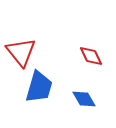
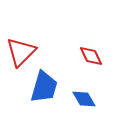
red triangle: rotated 24 degrees clockwise
blue trapezoid: moved 5 px right
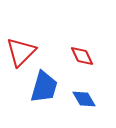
red diamond: moved 9 px left
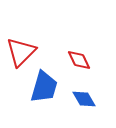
red diamond: moved 3 px left, 4 px down
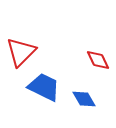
red diamond: moved 19 px right
blue trapezoid: rotated 80 degrees counterclockwise
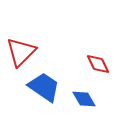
red diamond: moved 4 px down
blue trapezoid: rotated 8 degrees clockwise
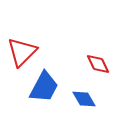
red triangle: moved 1 px right
blue trapezoid: rotated 84 degrees clockwise
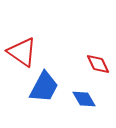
red triangle: rotated 40 degrees counterclockwise
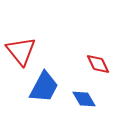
red triangle: moved 1 px left, 1 px up; rotated 16 degrees clockwise
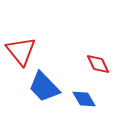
blue trapezoid: rotated 108 degrees clockwise
